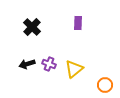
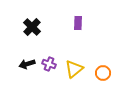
orange circle: moved 2 px left, 12 px up
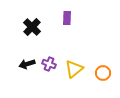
purple rectangle: moved 11 px left, 5 px up
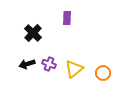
black cross: moved 1 px right, 6 px down
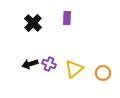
black cross: moved 10 px up
black arrow: moved 3 px right
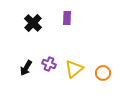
black arrow: moved 4 px left, 4 px down; rotated 42 degrees counterclockwise
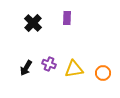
yellow triangle: rotated 30 degrees clockwise
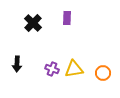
purple cross: moved 3 px right, 5 px down
black arrow: moved 9 px left, 4 px up; rotated 28 degrees counterclockwise
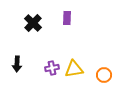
purple cross: moved 1 px up; rotated 32 degrees counterclockwise
orange circle: moved 1 px right, 2 px down
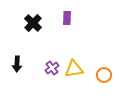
purple cross: rotated 24 degrees counterclockwise
